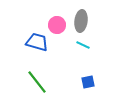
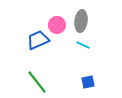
blue trapezoid: moved 1 px right, 2 px up; rotated 40 degrees counterclockwise
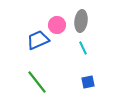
cyan line: moved 3 px down; rotated 40 degrees clockwise
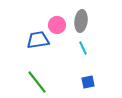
blue trapezoid: rotated 15 degrees clockwise
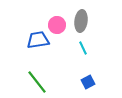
blue square: rotated 16 degrees counterclockwise
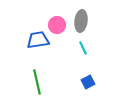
green line: rotated 25 degrees clockwise
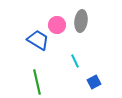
blue trapezoid: rotated 40 degrees clockwise
cyan line: moved 8 px left, 13 px down
blue square: moved 6 px right
